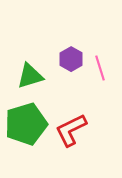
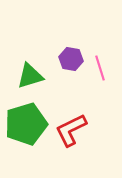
purple hexagon: rotated 20 degrees counterclockwise
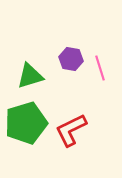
green pentagon: moved 1 px up
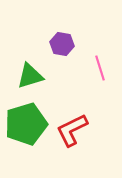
purple hexagon: moved 9 px left, 15 px up
green pentagon: moved 1 px down
red L-shape: moved 1 px right
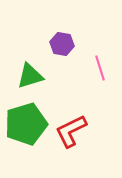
red L-shape: moved 1 px left, 1 px down
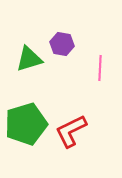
pink line: rotated 20 degrees clockwise
green triangle: moved 1 px left, 17 px up
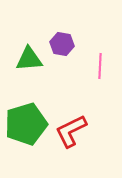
green triangle: rotated 12 degrees clockwise
pink line: moved 2 px up
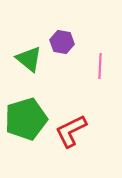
purple hexagon: moved 2 px up
green triangle: rotated 44 degrees clockwise
green pentagon: moved 5 px up
